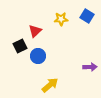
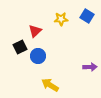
black square: moved 1 px down
yellow arrow: rotated 108 degrees counterclockwise
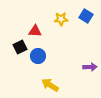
blue square: moved 1 px left
red triangle: rotated 48 degrees clockwise
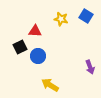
yellow star: rotated 16 degrees clockwise
purple arrow: rotated 72 degrees clockwise
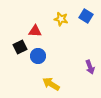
yellow arrow: moved 1 px right, 1 px up
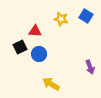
blue circle: moved 1 px right, 2 px up
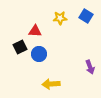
yellow star: moved 1 px left, 1 px up; rotated 16 degrees counterclockwise
yellow arrow: rotated 36 degrees counterclockwise
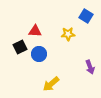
yellow star: moved 8 px right, 16 px down
yellow arrow: rotated 36 degrees counterclockwise
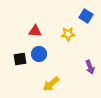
black square: moved 12 px down; rotated 16 degrees clockwise
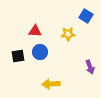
blue circle: moved 1 px right, 2 px up
black square: moved 2 px left, 3 px up
yellow arrow: rotated 36 degrees clockwise
